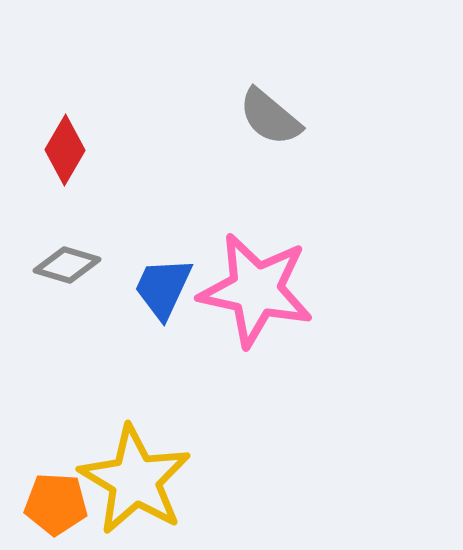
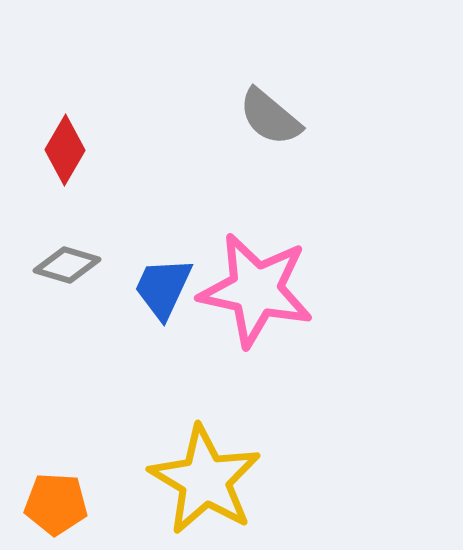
yellow star: moved 70 px right
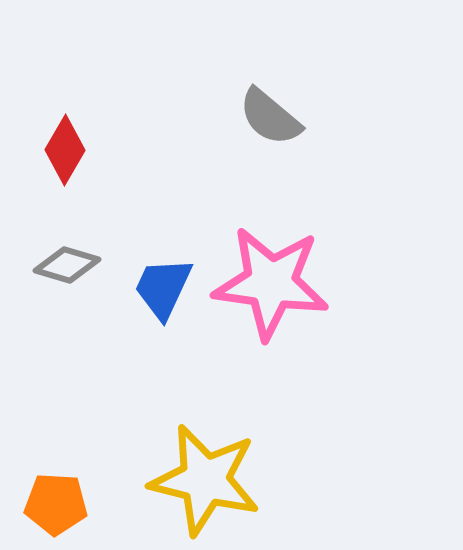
pink star: moved 15 px right, 7 px up; rotated 4 degrees counterclockwise
yellow star: rotated 17 degrees counterclockwise
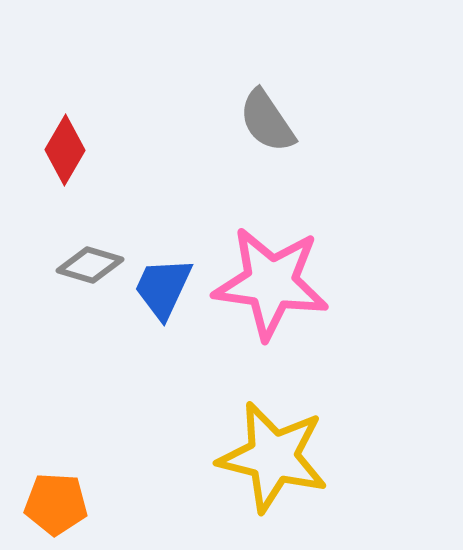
gray semicircle: moved 3 px left, 4 px down; rotated 16 degrees clockwise
gray diamond: moved 23 px right
yellow star: moved 68 px right, 23 px up
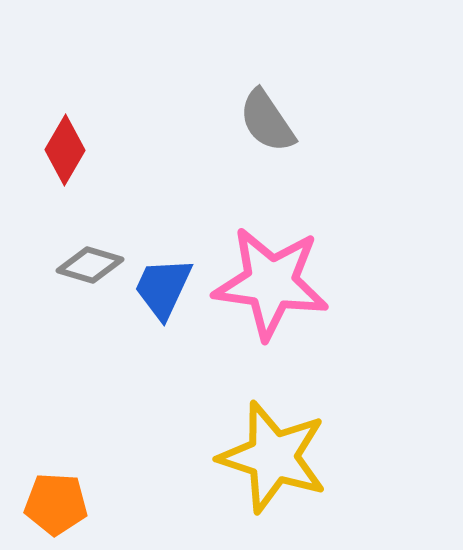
yellow star: rotated 4 degrees clockwise
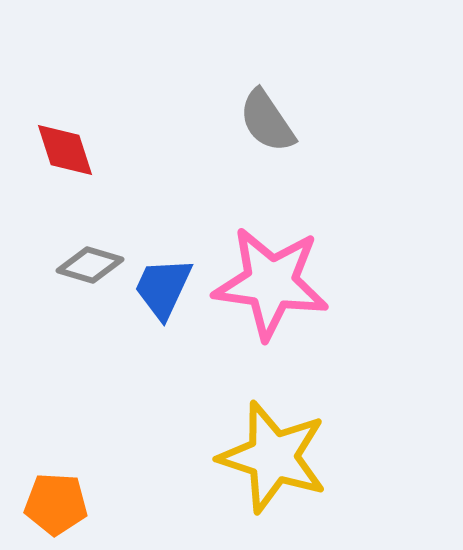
red diamond: rotated 48 degrees counterclockwise
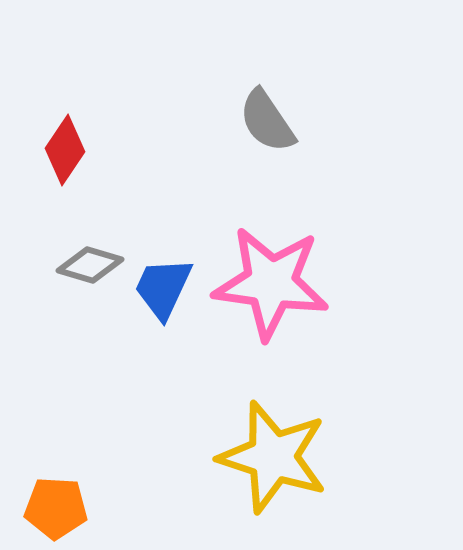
red diamond: rotated 52 degrees clockwise
orange pentagon: moved 4 px down
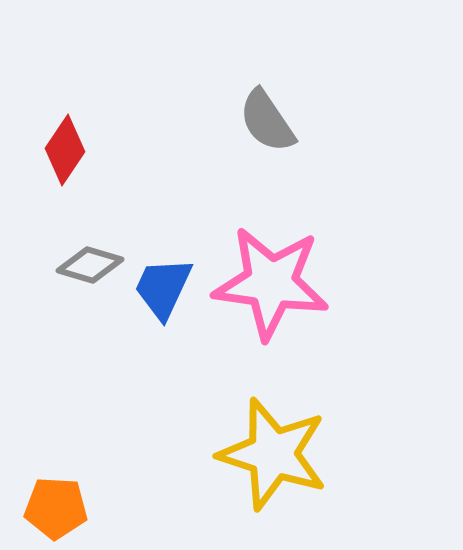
yellow star: moved 3 px up
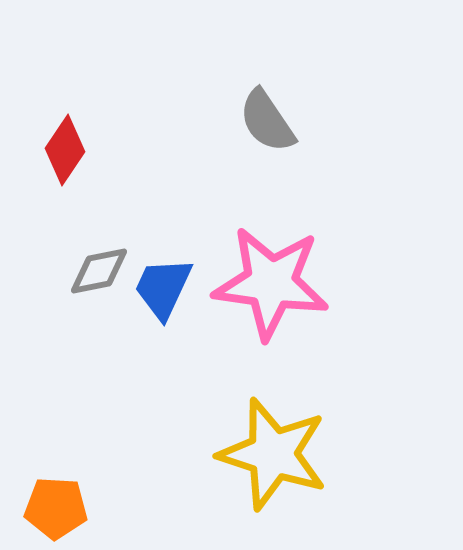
gray diamond: moved 9 px right, 6 px down; rotated 28 degrees counterclockwise
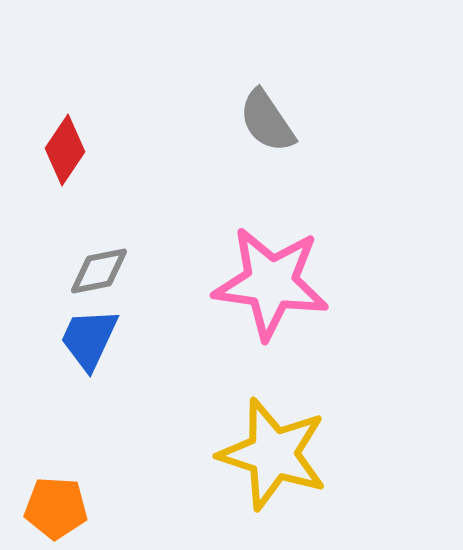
blue trapezoid: moved 74 px left, 51 px down
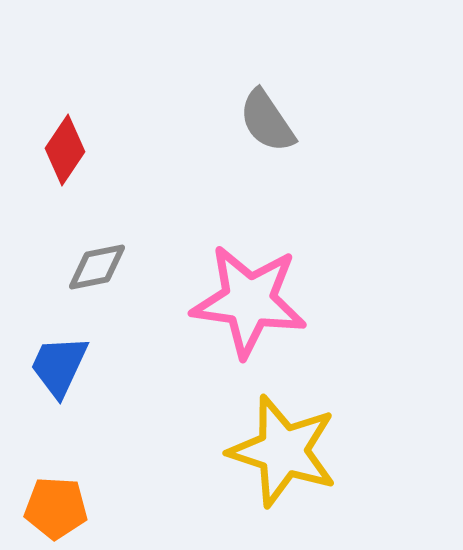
gray diamond: moved 2 px left, 4 px up
pink star: moved 22 px left, 18 px down
blue trapezoid: moved 30 px left, 27 px down
yellow star: moved 10 px right, 3 px up
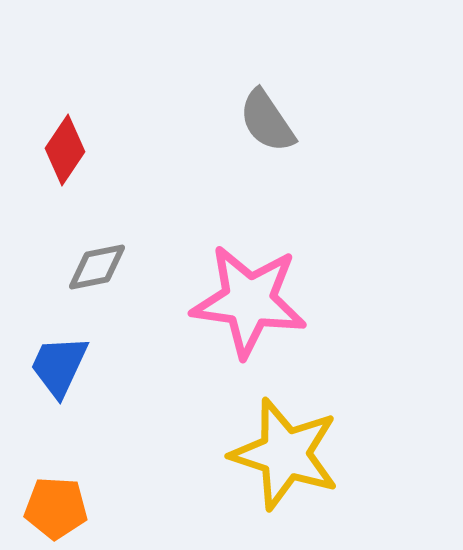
yellow star: moved 2 px right, 3 px down
